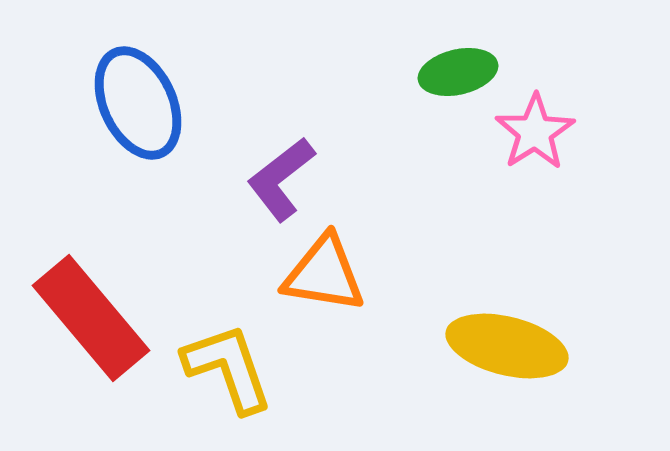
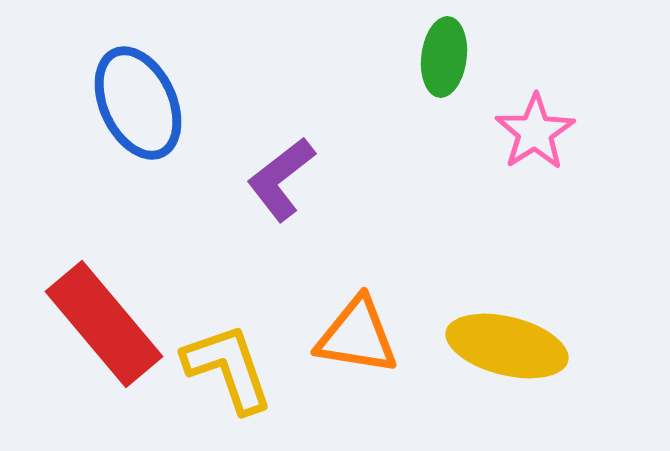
green ellipse: moved 14 px left, 15 px up; rotated 70 degrees counterclockwise
orange triangle: moved 33 px right, 62 px down
red rectangle: moved 13 px right, 6 px down
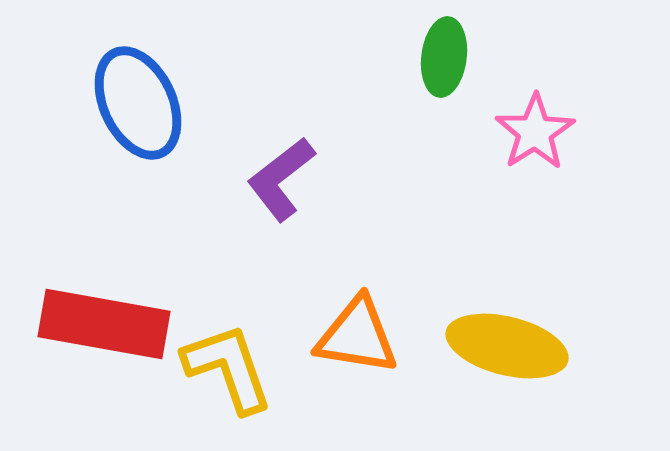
red rectangle: rotated 40 degrees counterclockwise
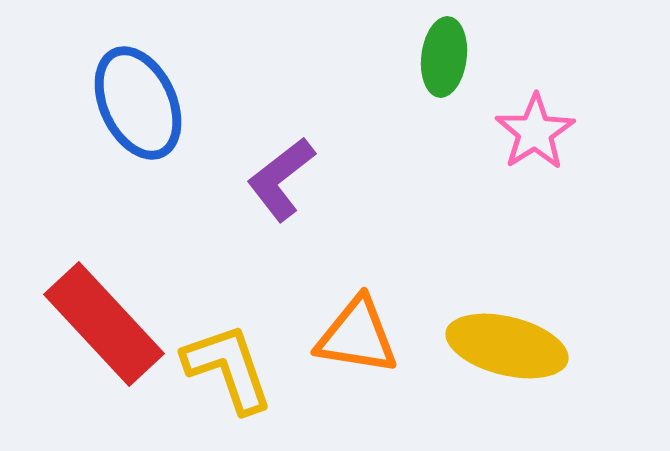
red rectangle: rotated 37 degrees clockwise
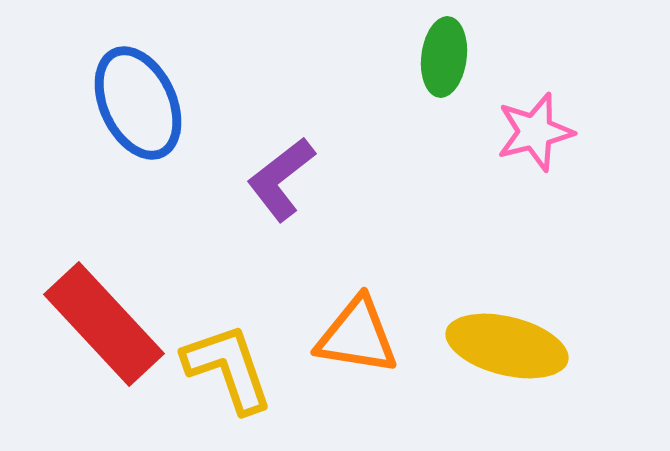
pink star: rotated 18 degrees clockwise
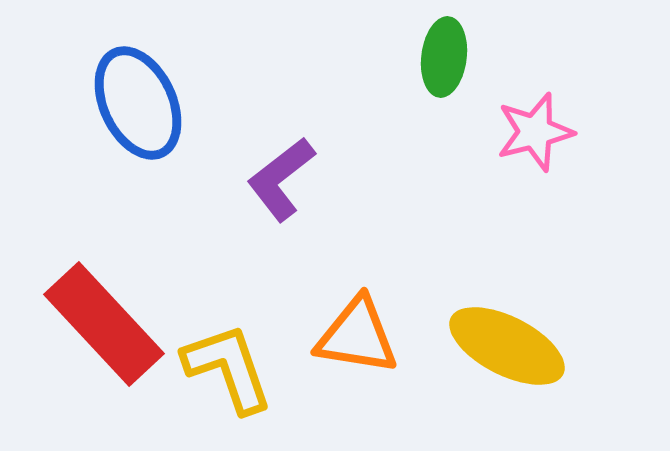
yellow ellipse: rotated 13 degrees clockwise
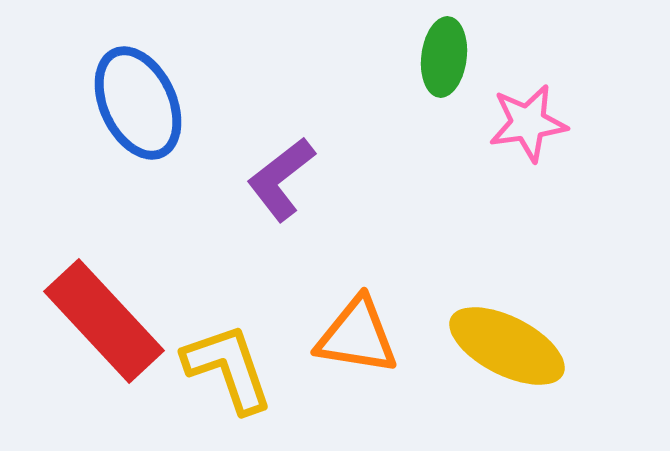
pink star: moved 7 px left, 9 px up; rotated 6 degrees clockwise
red rectangle: moved 3 px up
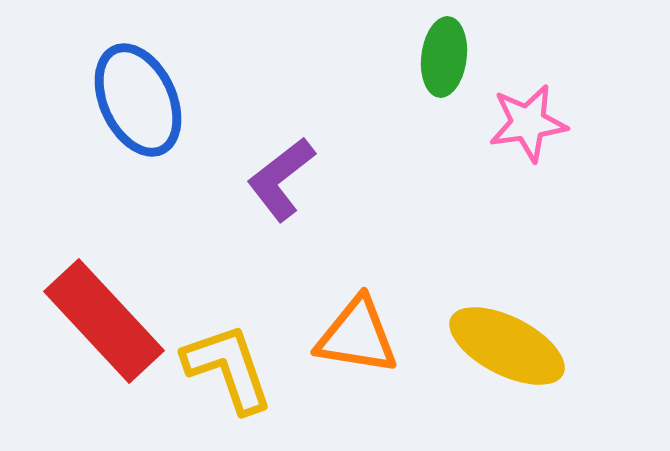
blue ellipse: moved 3 px up
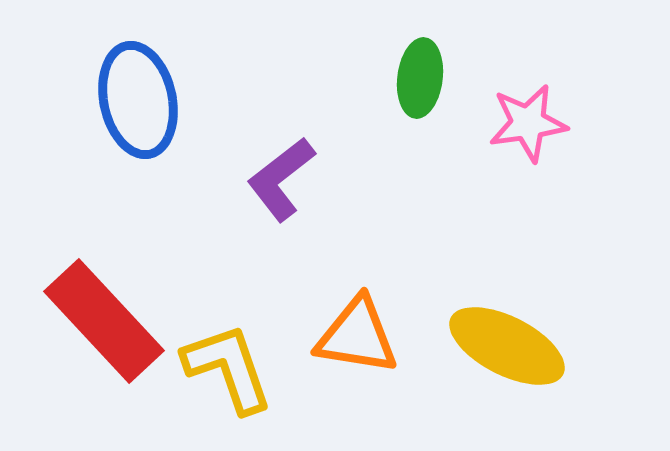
green ellipse: moved 24 px left, 21 px down
blue ellipse: rotated 13 degrees clockwise
